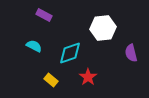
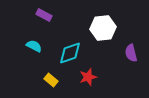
red star: rotated 18 degrees clockwise
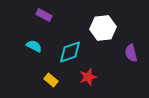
cyan diamond: moved 1 px up
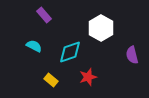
purple rectangle: rotated 21 degrees clockwise
white hexagon: moved 2 px left; rotated 25 degrees counterclockwise
purple semicircle: moved 1 px right, 2 px down
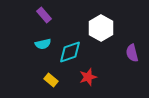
cyan semicircle: moved 9 px right, 2 px up; rotated 140 degrees clockwise
purple semicircle: moved 2 px up
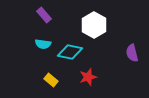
white hexagon: moved 7 px left, 3 px up
cyan semicircle: rotated 21 degrees clockwise
cyan diamond: rotated 30 degrees clockwise
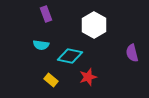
purple rectangle: moved 2 px right, 1 px up; rotated 21 degrees clockwise
cyan semicircle: moved 2 px left, 1 px down
cyan diamond: moved 4 px down
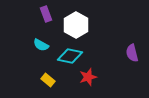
white hexagon: moved 18 px left
cyan semicircle: rotated 21 degrees clockwise
yellow rectangle: moved 3 px left
